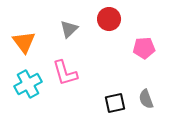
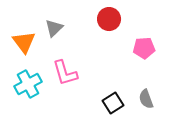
gray triangle: moved 15 px left, 1 px up
black square: moved 2 px left; rotated 20 degrees counterclockwise
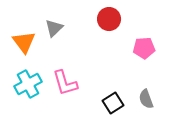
pink L-shape: moved 10 px down
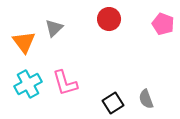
pink pentagon: moved 19 px right, 24 px up; rotated 25 degrees clockwise
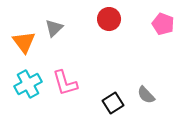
gray semicircle: moved 4 px up; rotated 24 degrees counterclockwise
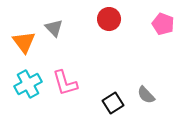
gray triangle: rotated 30 degrees counterclockwise
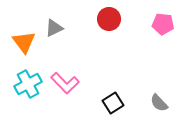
pink pentagon: rotated 15 degrees counterclockwise
gray triangle: rotated 48 degrees clockwise
pink L-shape: rotated 28 degrees counterclockwise
gray semicircle: moved 13 px right, 8 px down
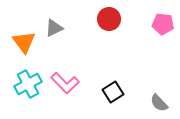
black square: moved 11 px up
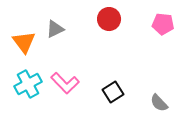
gray triangle: moved 1 px right, 1 px down
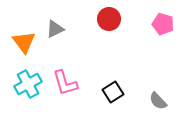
pink pentagon: rotated 10 degrees clockwise
pink L-shape: rotated 28 degrees clockwise
gray semicircle: moved 1 px left, 2 px up
